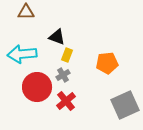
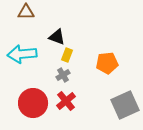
red circle: moved 4 px left, 16 px down
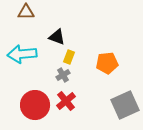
yellow rectangle: moved 2 px right, 2 px down
red circle: moved 2 px right, 2 px down
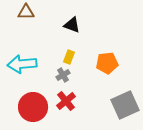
black triangle: moved 15 px right, 12 px up
cyan arrow: moved 10 px down
red circle: moved 2 px left, 2 px down
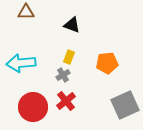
cyan arrow: moved 1 px left, 1 px up
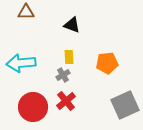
yellow rectangle: rotated 24 degrees counterclockwise
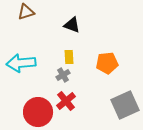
brown triangle: rotated 18 degrees counterclockwise
red circle: moved 5 px right, 5 px down
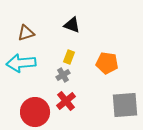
brown triangle: moved 21 px down
yellow rectangle: rotated 24 degrees clockwise
orange pentagon: rotated 15 degrees clockwise
gray square: rotated 20 degrees clockwise
red circle: moved 3 px left
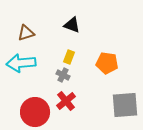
gray cross: rotated 32 degrees counterclockwise
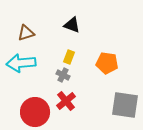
gray square: rotated 12 degrees clockwise
